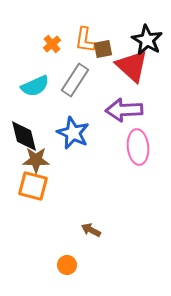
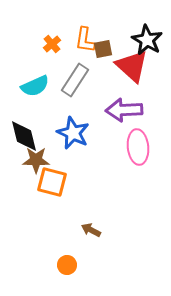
orange square: moved 19 px right, 4 px up
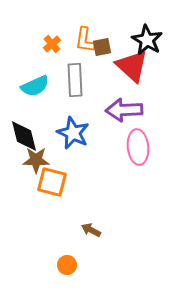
brown square: moved 1 px left, 2 px up
gray rectangle: rotated 36 degrees counterclockwise
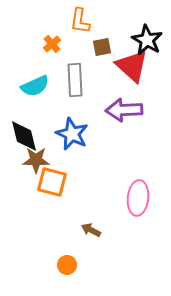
orange L-shape: moved 5 px left, 19 px up
blue star: moved 1 px left, 1 px down
pink ellipse: moved 51 px down; rotated 12 degrees clockwise
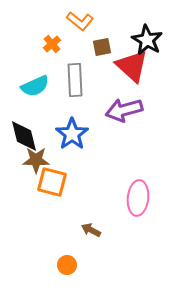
orange L-shape: rotated 60 degrees counterclockwise
purple arrow: rotated 12 degrees counterclockwise
blue star: rotated 12 degrees clockwise
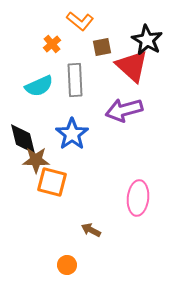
cyan semicircle: moved 4 px right
black diamond: moved 1 px left, 3 px down
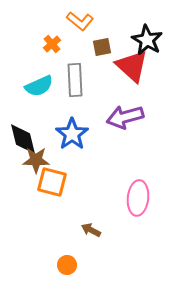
purple arrow: moved 1 px right, 7 px down
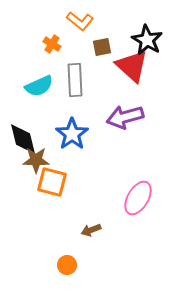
orange cross: rotated 18 degrees counterclockwise
pink ellipse: rotated 24 degrees clockwise
brown arrow: rotated 48 degrees counterclockwise
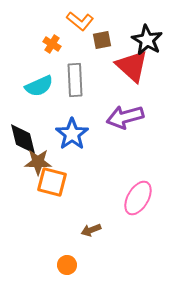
brown square: moved 7 px up
brown star: moved 2 px right, 2 px down
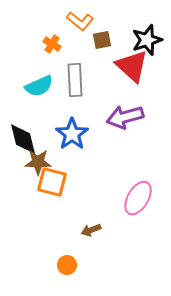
black star: rotated 24 degrees clockwise
